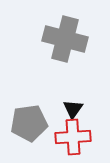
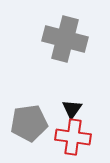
black triangle: moved 1 px left
red cross: rotated 12 degrees clockwise
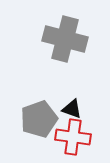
black triangle: rotated 45 degrees counterclockwise
gray pentagon: moved 10 px right, 4 px up; rotated 12 degrees counterclockwise
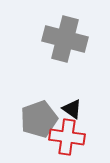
black triangle: rotated 15 degrees clockwise
red cross: moved 6 px left
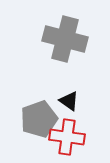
black triangle: moved 3 px left, 8 px up
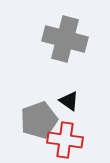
gray pentagon: moved 1 px down
red cross: moved 2 px left, 3 px down
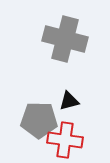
black triangle: rotated 50 degrees counterclockwise
gray pentagon: rotated 21 degrees clockwise
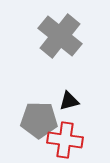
gray cross: moved 5 px left, 3 px up; rotated 24 degrees clockwise
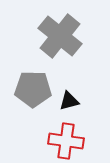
gray pentagon: moved 6 px left, 31 px up
red cross: moved 1 px right, 1 px down
